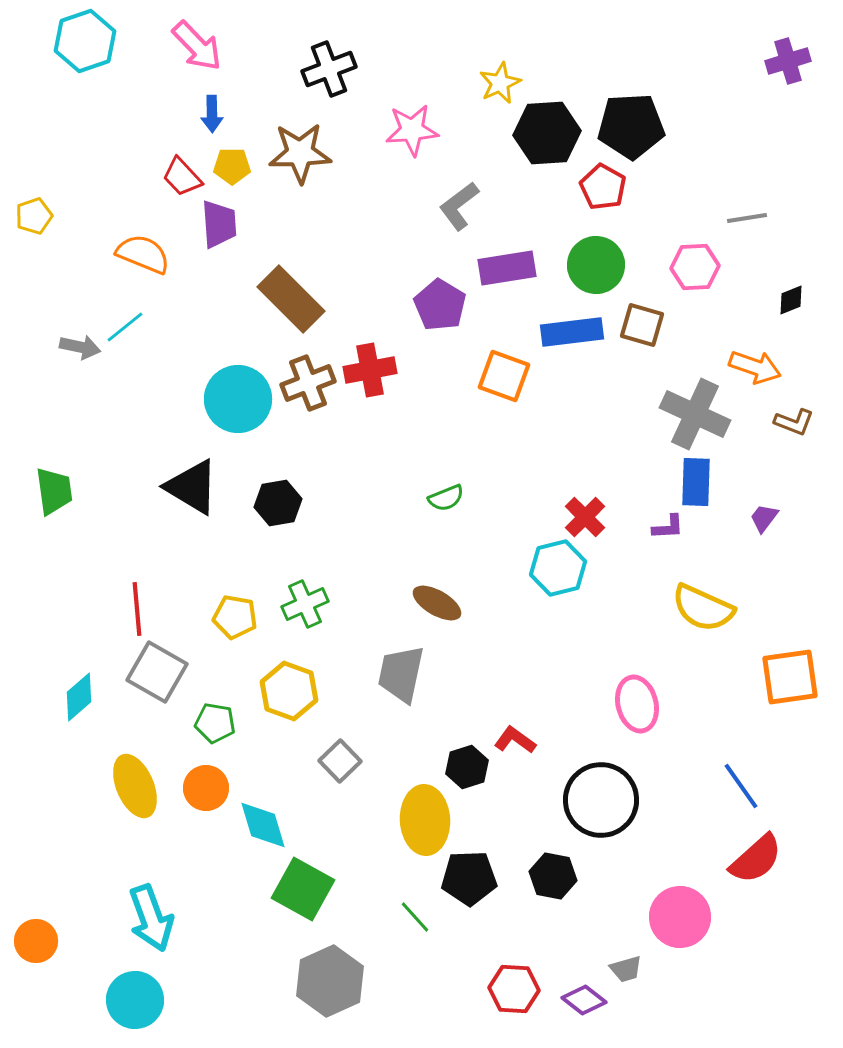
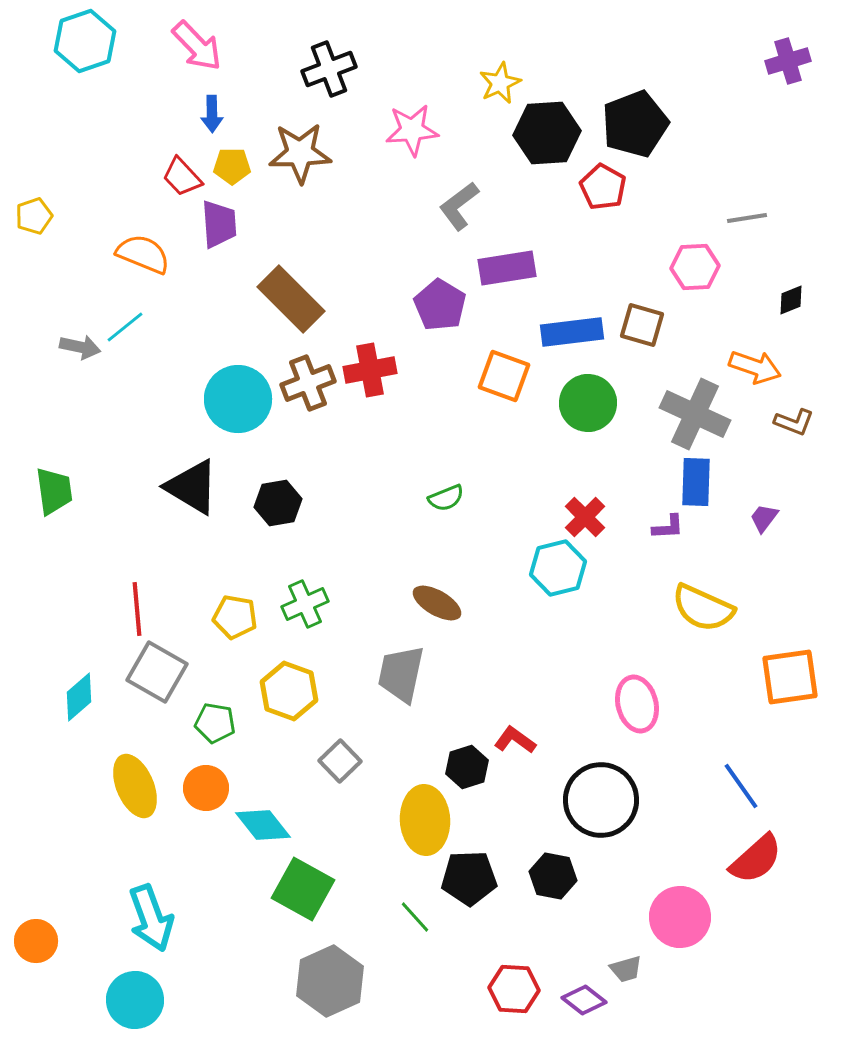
black pentagon at (631, 126): moved 4 px right, 2 px up; rotated 18 degrees counterclockwise
green circle at (596, 265): moved 8 px left, 138 px down
cyan diamond at (263, 825): rotated 22 degrees counterclockwise
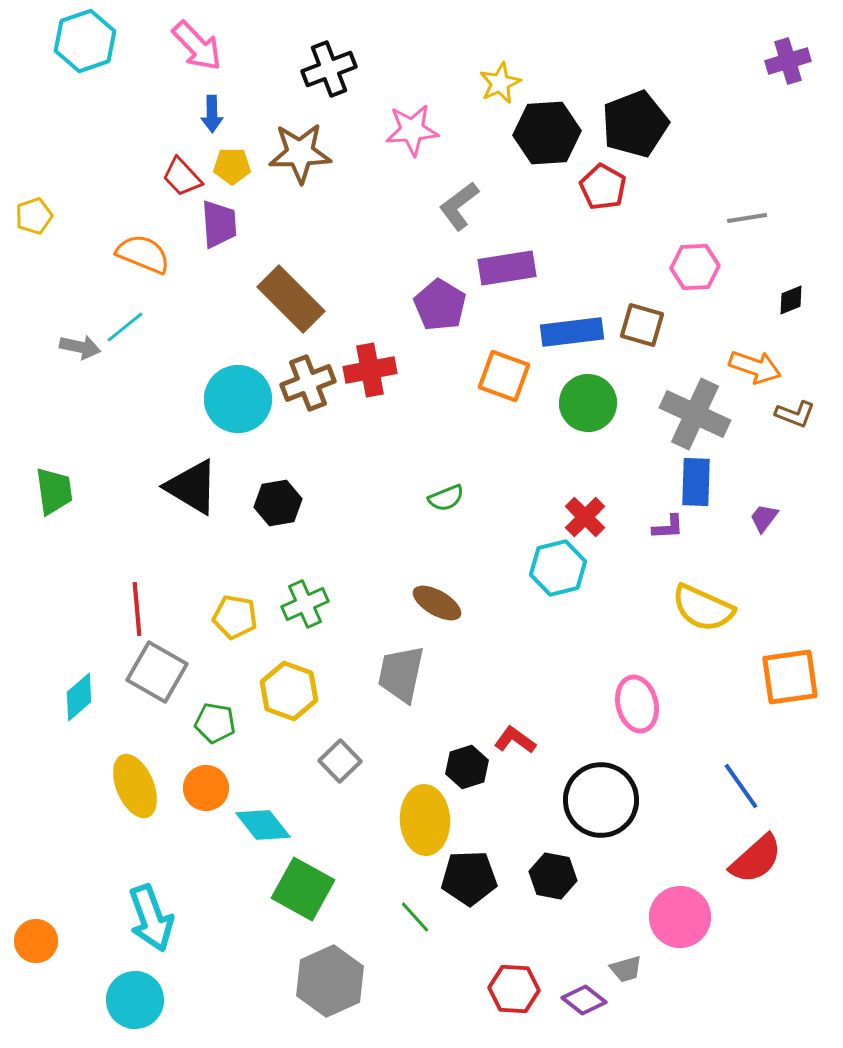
brown L-shape at (794, 422): moved 1 px right, 8 px up
